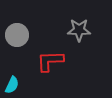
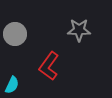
gray circle: moved 2 px left, 1 px up
red L-shape: moved 1 px left, 5 px down; rotated 52 degrees counterclockwise
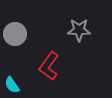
cyan semicircle: rotated 120 degrees clockwise
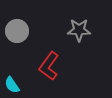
gray circle: moved 2 px right, 3 px up
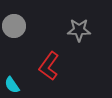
gray circle: moved 3 px left, 5 px up
